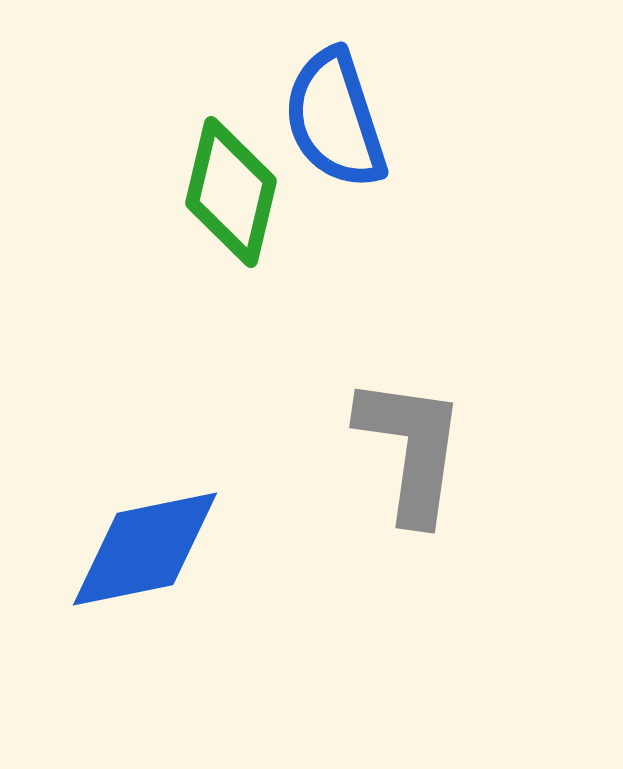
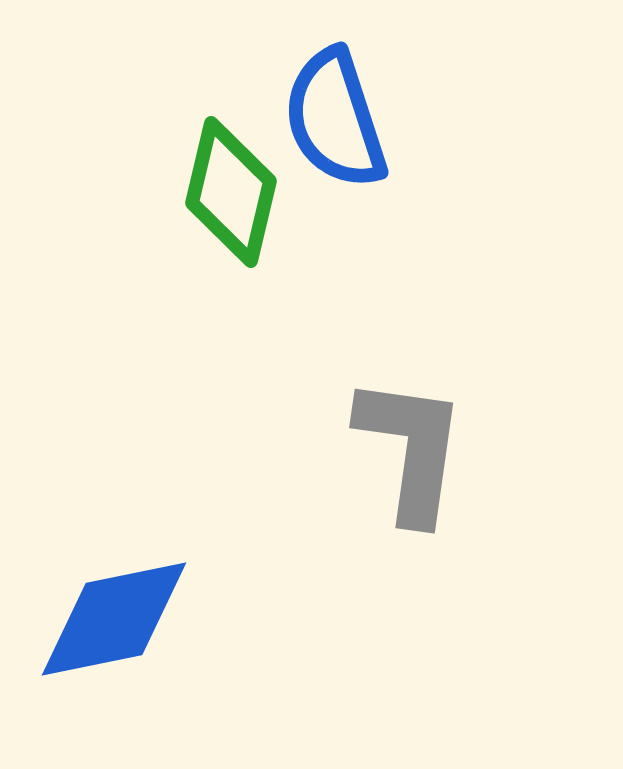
blue diamond: moved 31 px left, 70 px down
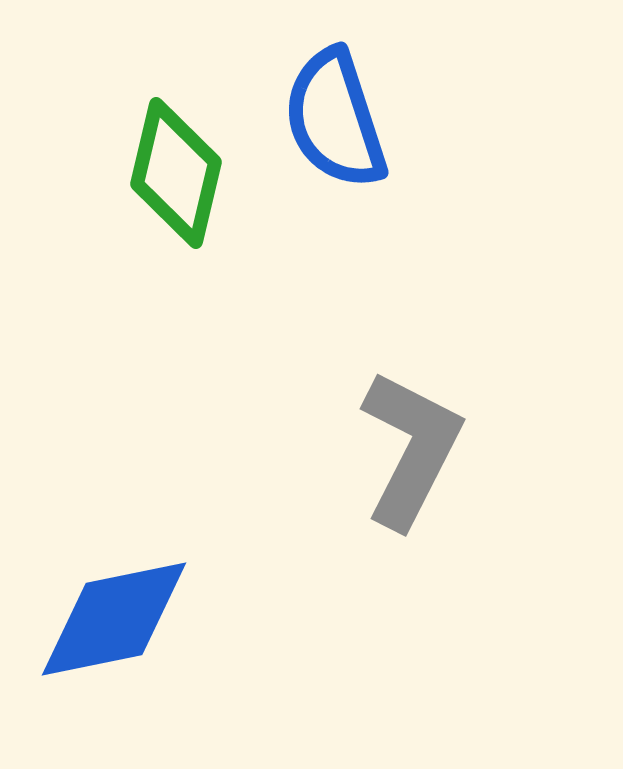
green diamond: moved 55 px left, 19 px up
gray L-shape: rotated 19 degrees clockwise
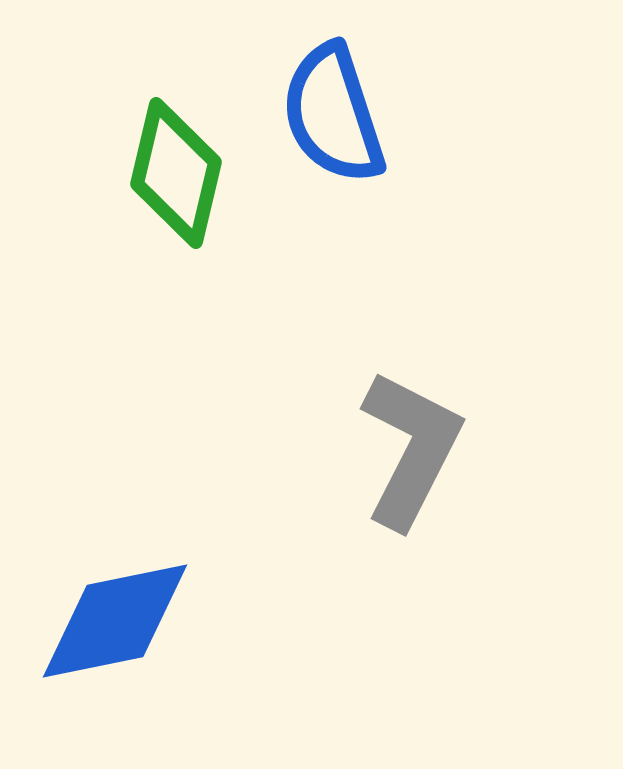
blue semicircle: moved 2 px left, 5 px up
blue diamond: moved 1 px right, 2 px down
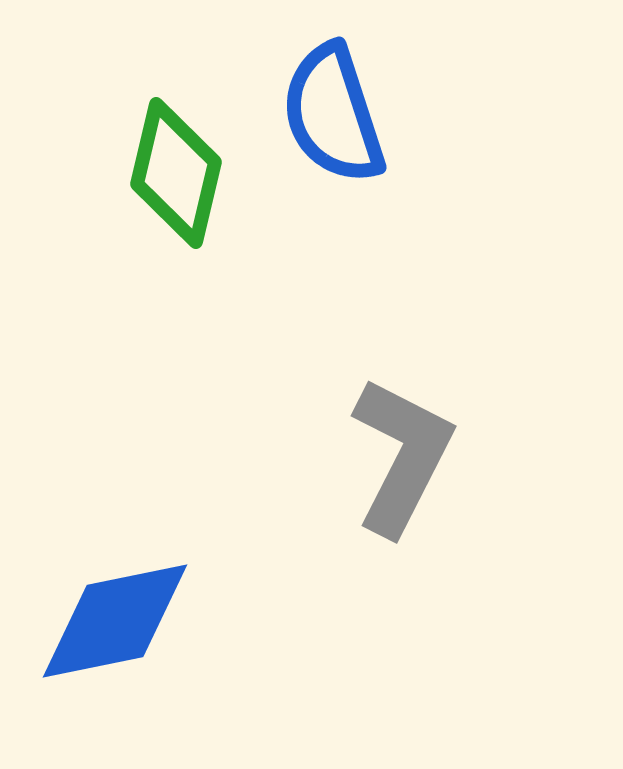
gray L-shape: moved 9 px left, 7 px down
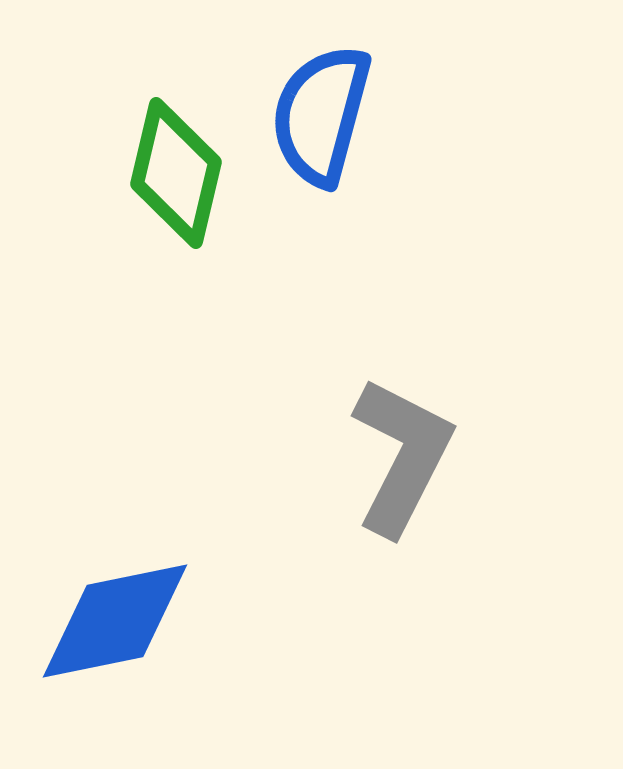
blue semicircle: moved 12 px left, 1 px down; rotated 33 degrees clockwise
